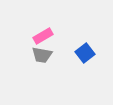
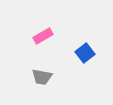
gray trapezoid: moved 22 px down
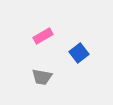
blue square: moved 6 px left
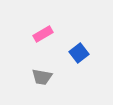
pink rectangle: moved 2 px up
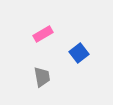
gray trapezoid: rotated 110 degrees counterclockwise
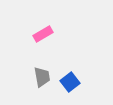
blue square: moved 9 px left, 29 px down
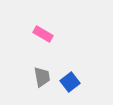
pink rectangle: rotated 60 degrees clockwise
